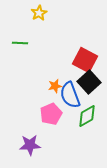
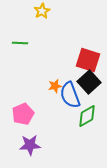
yellow star: moved 3 px right, 2 px up
red square: moved 3 px right; rotated 10 degrees counterclockwise
pink pentagon: moved 28 px left
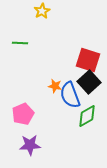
orange star: rotated 24 degrees clockwise
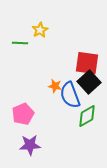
yellow star: moved 2 px left, 19 px down
red square: moved 1 px left, 3 px down; rotated 10 degrees counterclockwise
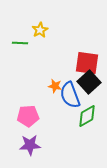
pink pentagon: moved 5 px right, 2 px down; rotated 20 degrees clockwise
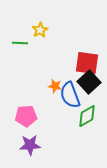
pink pentagon: moved 2 px left
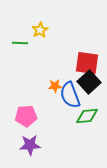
orange star: rotated 16 degrees counterclockwise
green diamond: rotated 25 degrees clockwise
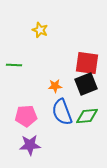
yellow star: rotated 21 degrees counterclockwise
green line: moved 6 px left, 22 px down
black square: moved 3 px left, 2 px down; rotated 20 degrees clockwise
blue semicircle: moved 8 px left, 17 px down
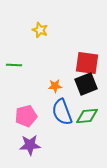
pink pentagon: rotated 10 degrees counterclockwise
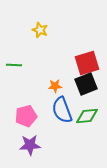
red square: rotated 25 degrees counterclockwise
blue semicircle: moved 2 px up
